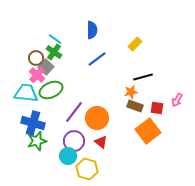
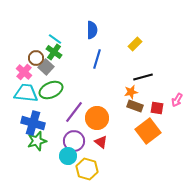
blue line: rotated 36 degrees counterclockwise
pink cross: moved 13 px left, 3 px up
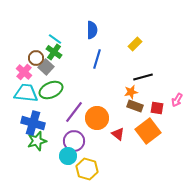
red triangle: moved 17 px right, 8 px up
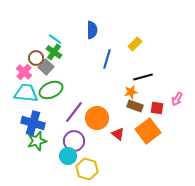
blue line: moved 10 px right
pink arrow: moved 1 px up
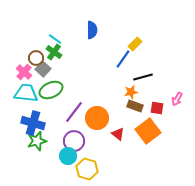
blue line: moved 16 px right; rotated 18 degrees clockwise
gray square: moved 3 px left, 2 px down
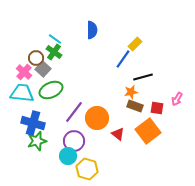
cyan trapezoid: moved 4 px left
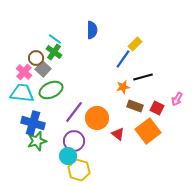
orange star: moved 8 px left, 5 px up
red square: rotated 16 degrees clockwise
yellow hexagon: moved 8 px left, 1 px down
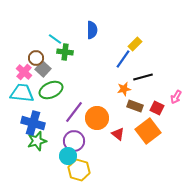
green cross: moved 11 px right; rotated 28 degrees counterclockwise
orange star: moved 1 px right, 2 px down
pink arrow: moved 1 px left, 2 px up
